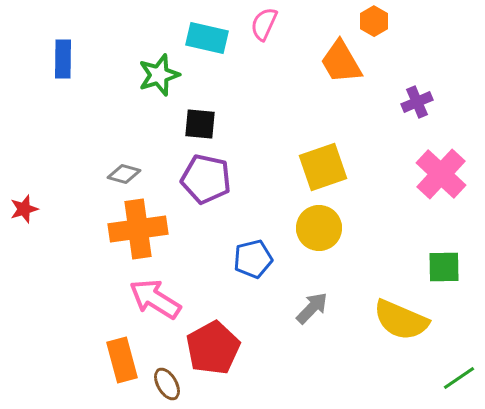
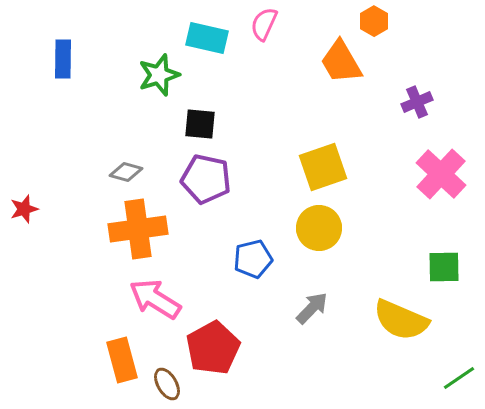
gray diamond: moved 2 px right, 2 px up
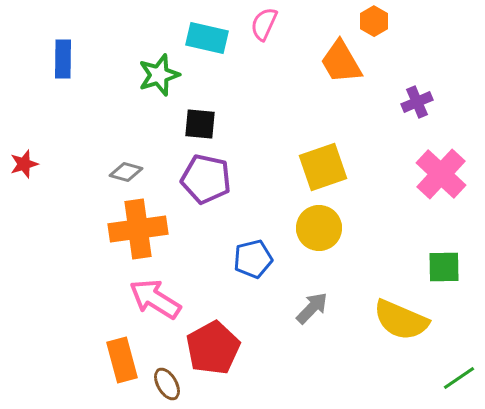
red star: moved 45 px up
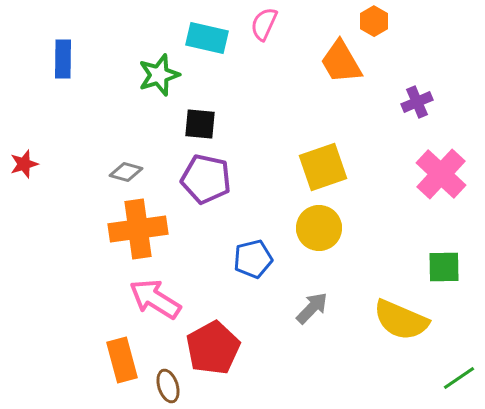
brown ellipse: moved 1 px right, 2 px down; rotated 12 degrees clockwise
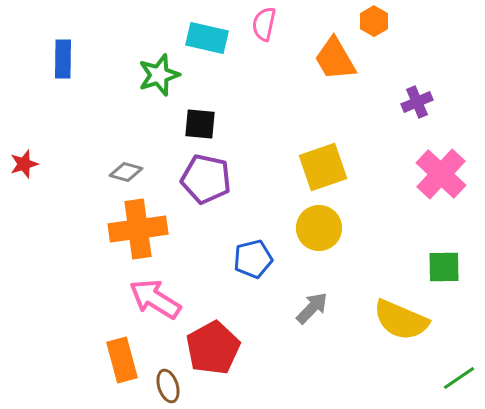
pink semicircle: rotated 12 degrees counterclockwise
orange trapezoid: moved 6 px left, 3 px up
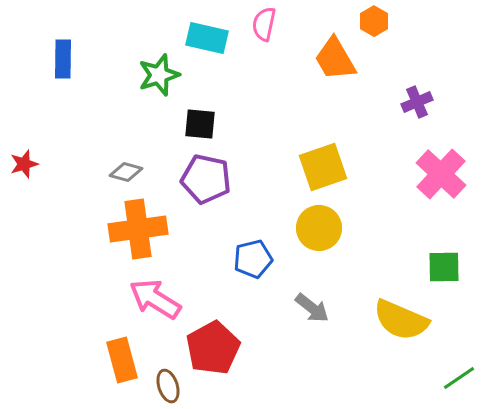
gray arrow: rotated 84 degrees clockwise
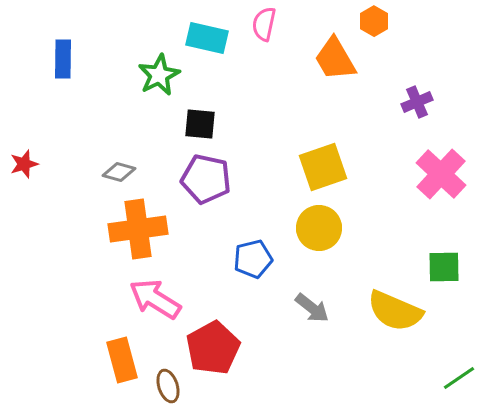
green star: rotated 9 degrees counterclockwise
gray diamond: moved 7 px left
yellow semicircle: moved 6 px left, 9 px up
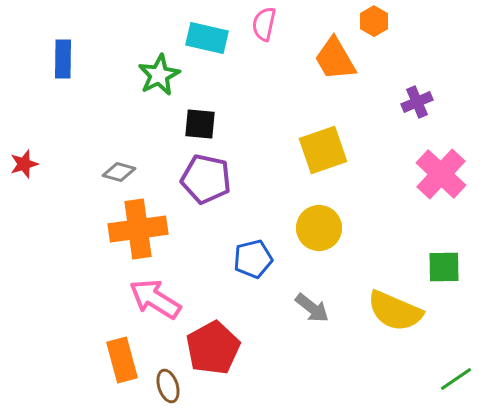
yellow square: moved 17 px up
green line: moved 3 px left, 1 px down
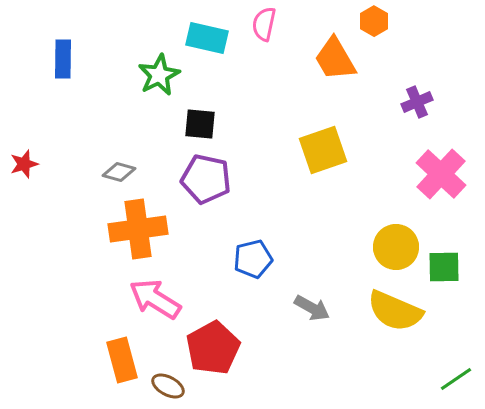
yellow circle: moved 77 px right, 19 px down
gray arrow: rotated 9 degrees counterclockwise
brown ellipse: rotated 44 degrees counterclockwise
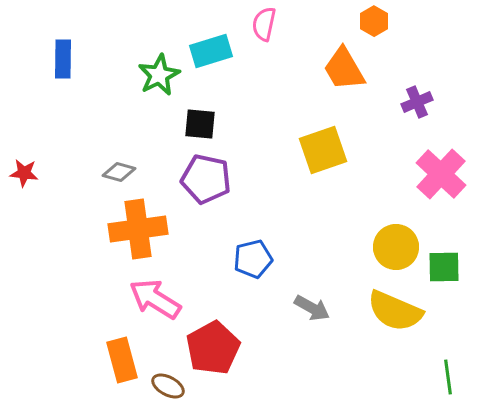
cyan rectangle: moved 4 px right, 13 px down; rotated 30 degrees counterclockwise
orange trapezoid: moved 9 px right, 10 px down
red star: moved 9 px down; rotated 24 degrees clockwise
green line: moved 8 px left, 2 px up; rotated 64 degrees counterclockwise
